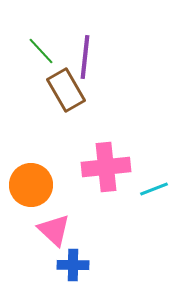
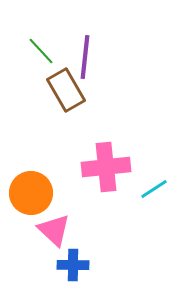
orange circle: moved 8 px down
cyan line: rotated 12 degrees counterclockwise
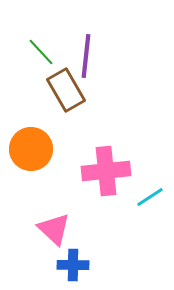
green line: moved 1 px down
purple line: moved 1 px right, 1 px up
pink cross: moved 4 px down
cyan line: moved 4 px left, 8 px down
orange circle: moved 44 px up
pink triangle: moved 1 px up
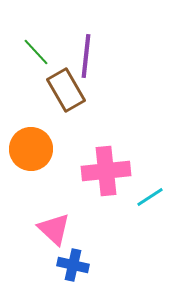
green line: moved 5 px left
blue cross: rotated 12 degrees clockwise
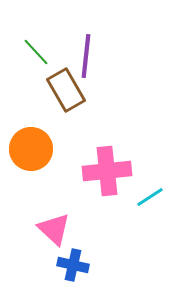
pink cross: moved 1 px right
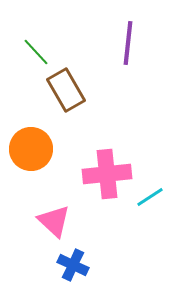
purple line: moved 42 px right, 13 px up
pink cross: moved 3 px down
pink triangle: moved 8 px up
blue cross: rotated 12 degrees clockwise
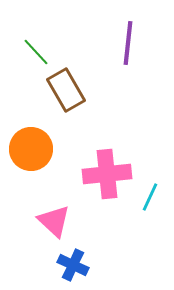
cyan line: rotated 32 degrees counterclockwise
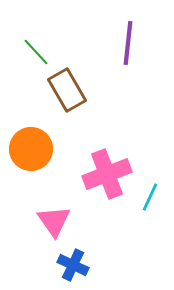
brown rectangle: moved 1 px right
pink cross: rotated 15 degrees counterclockwise
pink triangle: rotated 12 degrees clockwise
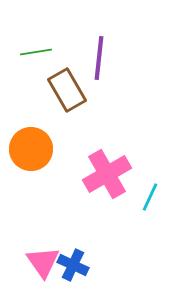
purple line: moved 29 px left, 15 px down
green line: rotated 56 degrees counterclockwise
pink cross: rotated 9 degrees counterclockwise
pink triangle: moved 11 px left, 41 px down
